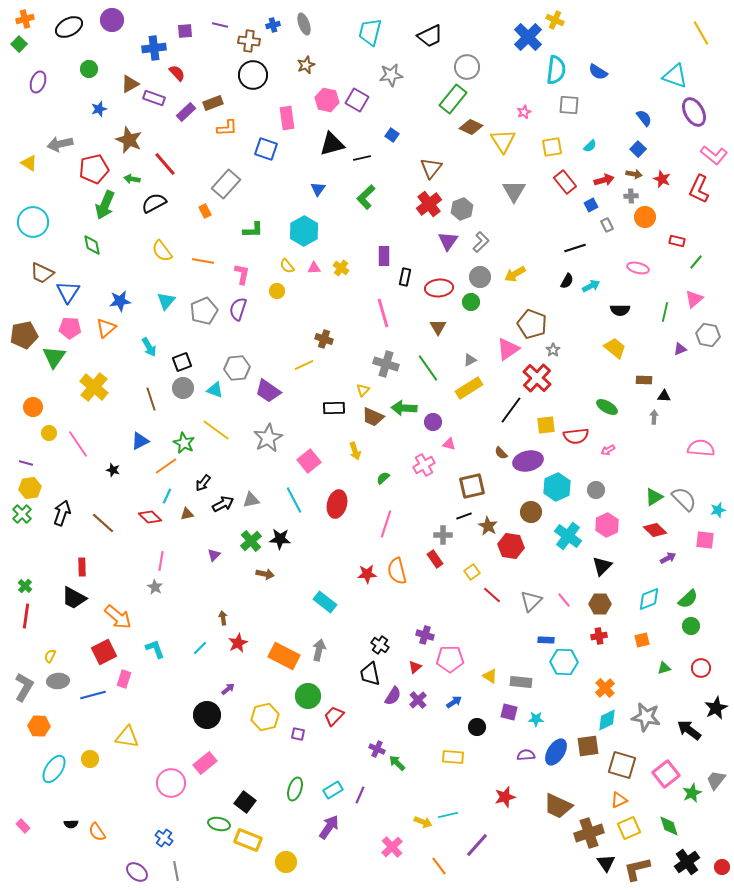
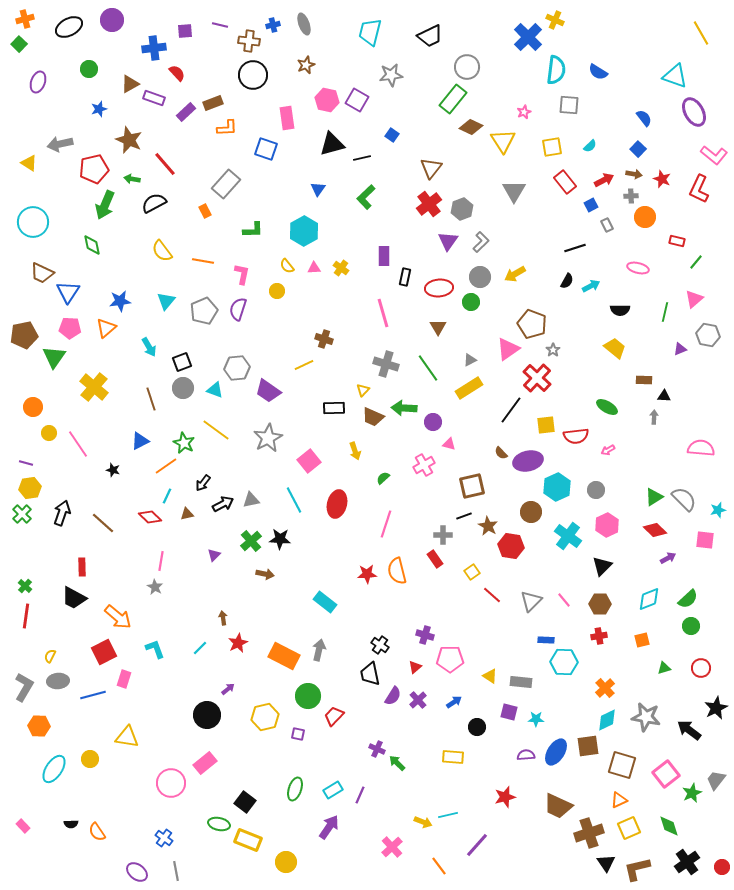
red arrow at (604, 180): rotated 12 degrees counterclockwise
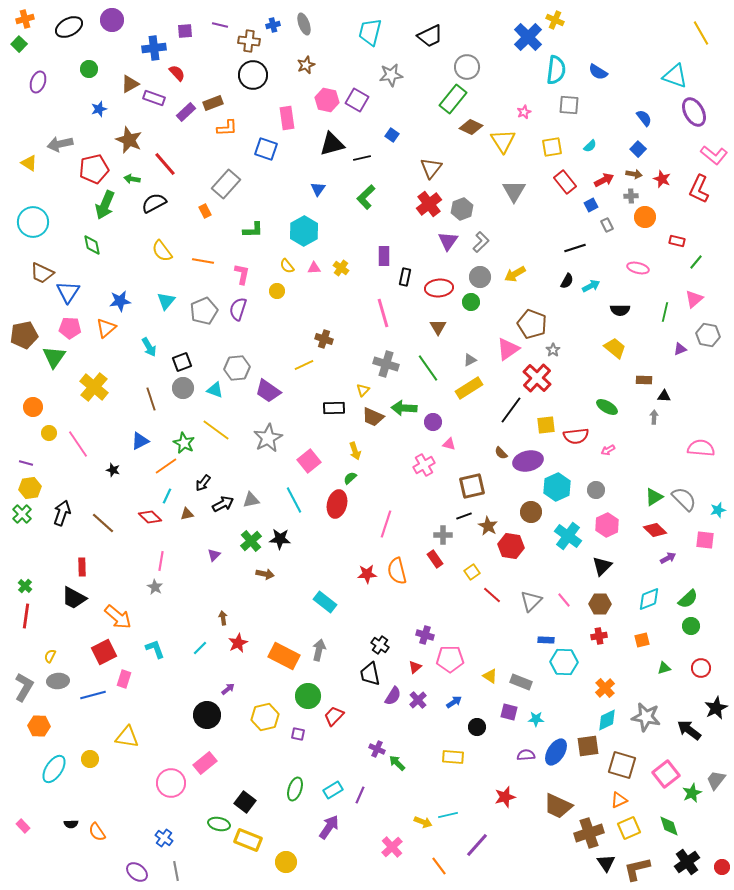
green semicircle at (383, 478): moved 33 px left
gray rectangle at (521, 682): rotated 15 degrees clockwise
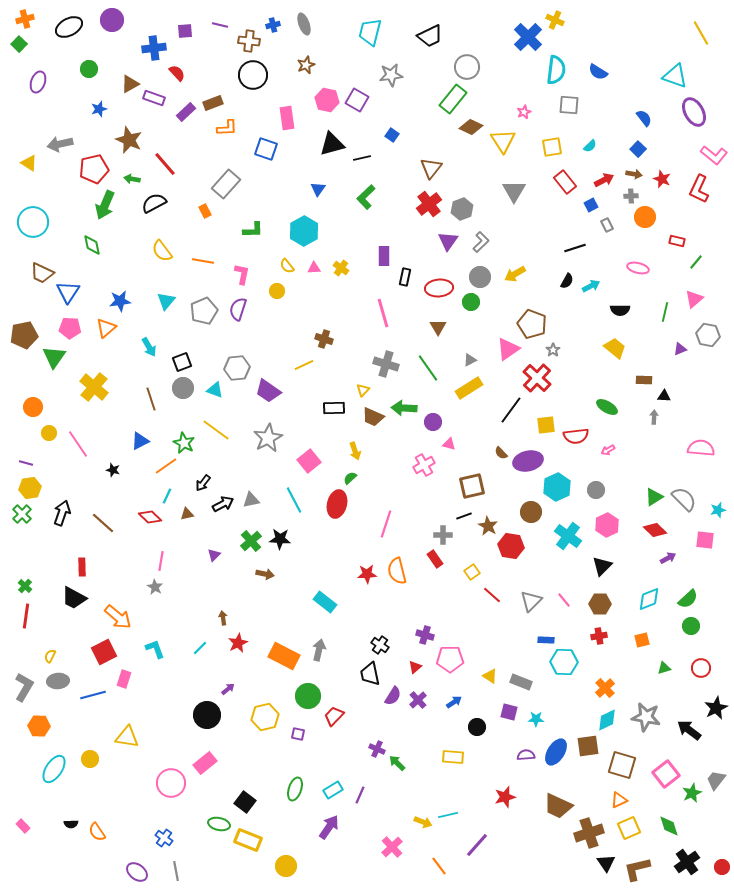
yellow circle at (286, 862): moved 4 px down
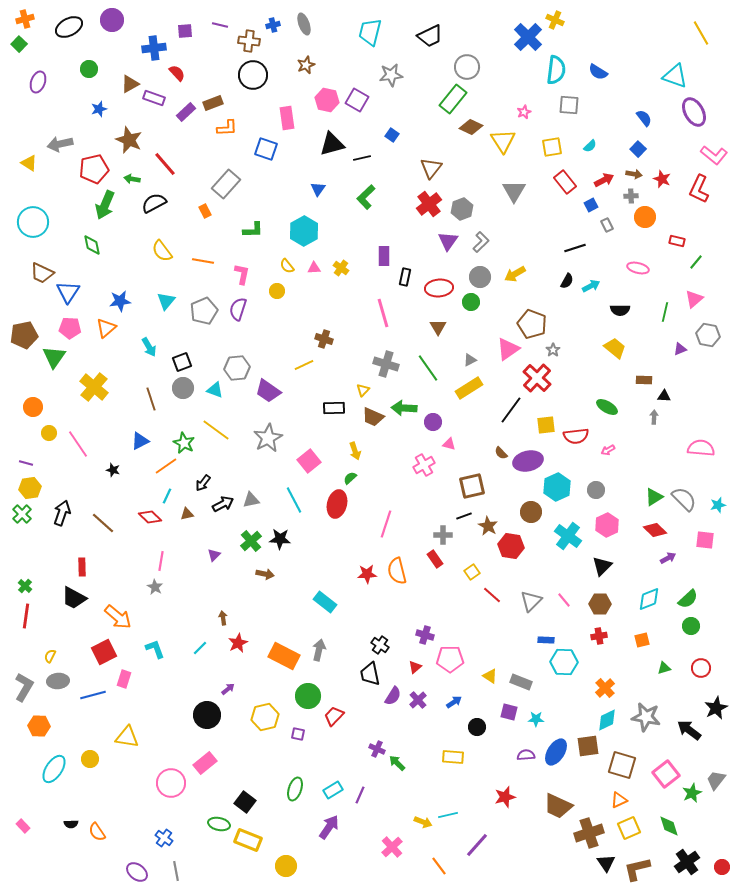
cyan star at (718, 510): moved 5 px up
